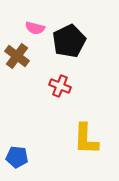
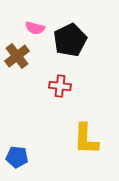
black pentagon: moved 1 px right, 1 px up
brown cross: rotated 15 degrees clockwise
red cross: rotated 15 degrees counterclockwise
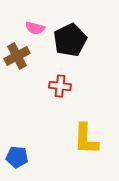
brown cross: rotated 10 degrees clockwise
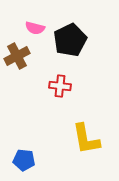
yellow L-shape: rotated 12 degrees counterclockwise
blue pentagon: moved 7 px right, 3 px down
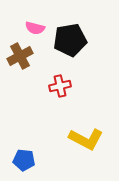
black pentagon: rotated 16 degrees clockwise
brown cross: moved 3 px right
red cross: rotated 20 degrees counterclockwise
yellow L-shape: rotated 52 degrees counterclockwise
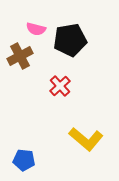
pink semicircle: moved 1 px right, 1 px down
red cross: rotated 30 degrees counterclockwise
yellow L-shape: rotated 12 degrees clockwise
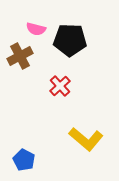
black pentagon: rotated 12 degrees clockwise
blue pentagon: rotated 20 degrees clockwise
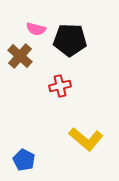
brown cross: rotated 20 degrees counterclockwise
red cross: rotated 30 degrees clockwise
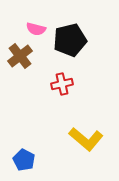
black pentagon: rotated 16 degrees counterclockwise
brown cross: rotated 10 degrees clockwise
red cross: moved 2 px right, 2 px up
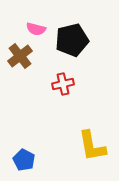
black pentagon: moved 2 px right
red cross: moved 1 px right
yellow L-shape: moved 6 px right, 7 px down; rotated 40 degrees clockwise
